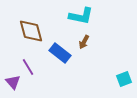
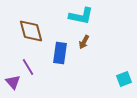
blue rectangle: rotated 60 degrees clockwise
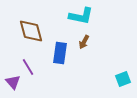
cyan square: moved 1 px left
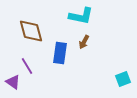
purple line: moved 1 px left, 1 px up
purple triangle: rotated 14 degrees counterclockwise
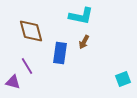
purple triangle: rotated 21 degrees counterclockwise
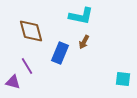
blue rectangle: rotated 15 degrees clockwise
cyan square: rotated 28 degrees clockwise
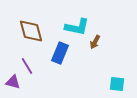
cyan L-shape: moved 4 px left, 11 px down
brown arrow: moved 11 px right
cyan square: moved 6 px left, 5 px down
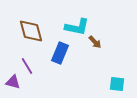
brown arrow: rotated 72 degrees counterclockwise
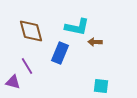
brown arrow: rotated 136 degrees clockwise
cyan square: moved 16 px left, 2 px down
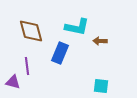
brown arrow: moved 5 px right, 1 px up
purple line: rotated 24 degrees clockwise
